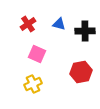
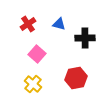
black cross: moved 7 px down
pink square: rotated 18 degrees clockwise
red hexagon: moved 5 px left, 6 px down
yellow cross: rotated 24 degrees counterclockwise
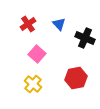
blue triangle: rotated 32 degrees clockwise
black cross: rotated 24 degrees clockwise
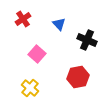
red cross: moved 5 px left, 5 px up
black cross: moved 2 px right, 2 px down
red hexagon: moved 2 px right, 1 px up
yellow cross: moved 3 px left, 4 px down
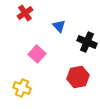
red cross: moved 2 px right, 6 px up
blue triangle: moved 2 px down
black cross: moved 2 px down
yellow cross: moved 8 px left; rotated 18 degrees counterclockwise
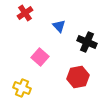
pink square: moved 3 px right, 3 px down
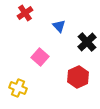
black cross: rotated 24 degrees clockwise
red hexagon: rotated 15 degrees counterclockwise
yellow cross: moved 4 px left
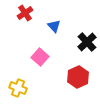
blue triangle: moved 5 px left
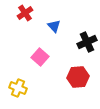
black cross: rotated 18 degrees clockwise
red hexagon: rotated 20 degrees clockwise
